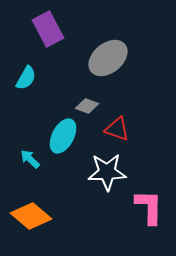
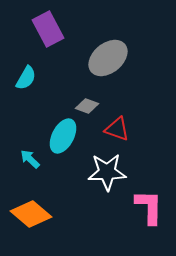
orange diamond: moved 2 px up
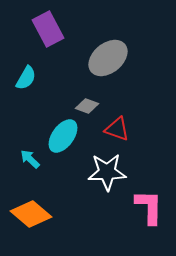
cyan ellipse: rotated 8 degrees clockwise
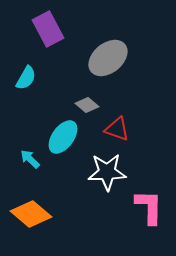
gray diamond: moved 1 px up; rotated 20 degrees clockwise
cyan ellipse: moved 1 px down
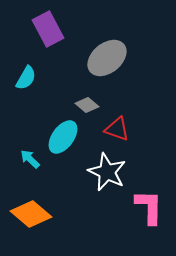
gray ellipse: moved 1 px left
white star: rotated 27 degrees clockwise
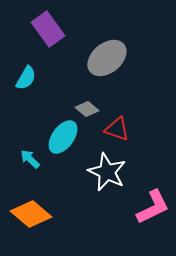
purple rectangle: rotated 8 degrees counterclockwise
gray diamond: moved 4 px down
pink L-shape: moved 4 px right; rotated 63 degrees clockwise
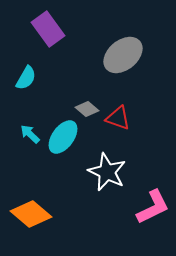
gray ellipse: moved 16 px right, 3 px up
red triangle: moved 1 px right, 11 px up
cyan arrow: moved 25 px up
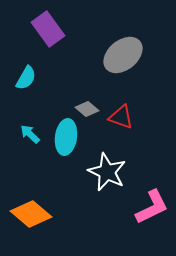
red triangle: moved 3 px right, 1 px up
cyan ellipse: moved 3 px right; rotated 28 degrees counterclockwise
pink L-shape: moved 1 px left
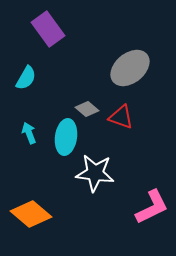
gray ellipse: moved 7 px right, 13 px down
cyan arrow: moved 1 px left, 1 px up; rotated 25 degrees clockwise
white star: moved 12 px left, 1 px down; rotated 18 degrees counterclockwise
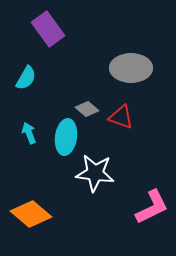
gray ellipse: moved 1 px right; rotated 39 degrees clockwise
